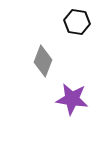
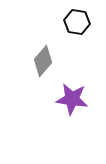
gray diamond: rotated 20 degrees clockwise
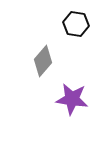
black hexagon: moved 1 px left, 2 px down
